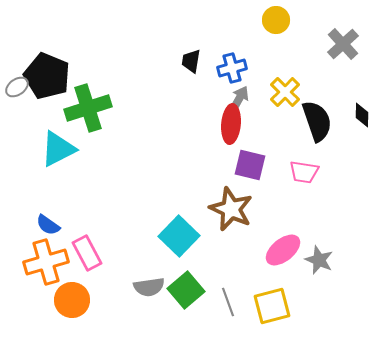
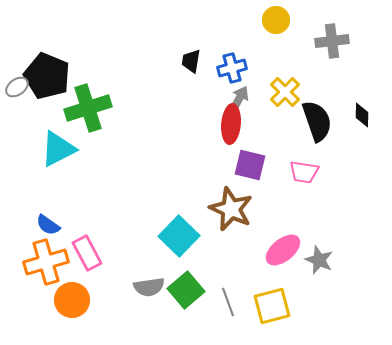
gray cross: moved 11 px left, 3 px up; rotated 36 degrees clockwise
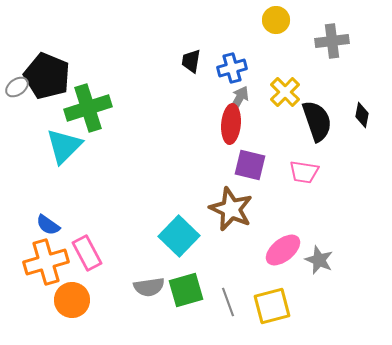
black diamond: rotated 10 degrees clockwise
cyan triangle: moved 6 px right, 3 px up; rotated 18 degrees counterclockwise
green square: rotated 24 degrees clockwise
